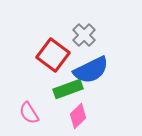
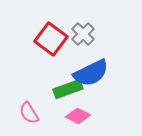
gray cross: moved 1 px left, 1 px up
red square: moved 2 px left, 16 px up
blue semicircle: moved 3 px down
pink diamond: rotated 70 degrees clockwise
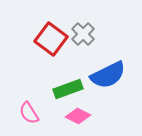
blue semicircle: moved 17 px right, 2 px down
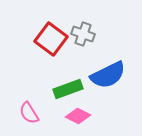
gray cross: rotated 25 degrees counterclockwise
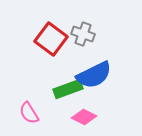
blue semicircle: moved 14 px left
pink diamond: moved 6 px right, 1 px down
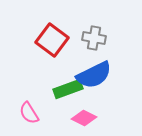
gray cross: moved 11 px right, 4 px down; rotated 10 degrees counterclockwise
red square: moved 1 px right, 1 px down
pink diamond: moved 1 px down
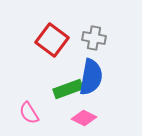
blue semicircle: moved 3 px left, 2 px down; rotated 54 degrees counterclockwise
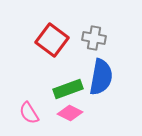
blue semicircle: moved 10 px right
pink diamond: moved 14 px left, 5 px up
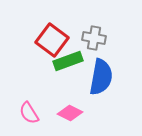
green rectangle: moved 28 px up
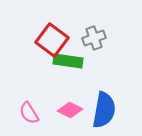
gray cross: rotated 30 degrees counterclockwise
green rectangle: rotated 28 degrees clockwise
blue semicircle: moved 3 px right, 33 px down
pink diamond: moved 3 px up
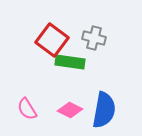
gray cross: rotated 35 degrees clockwise
green rectangle: moved 2 px right, 1 px down
pink semicircle: moved 2 px left, 4 px up
